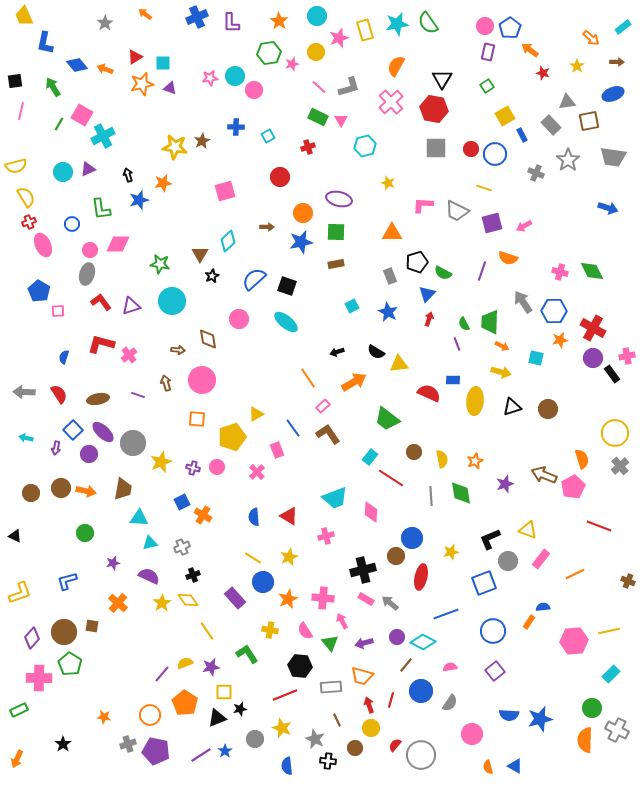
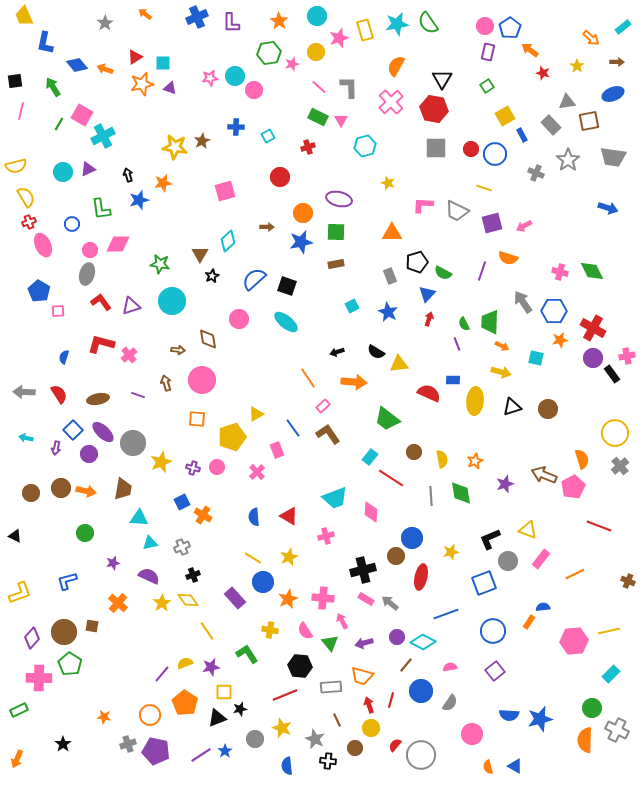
gray L-shape at (349, 87): rotated 75 degrees counterclockwise
orange arrow at (354, 382): rotated 35 degrees clockwise
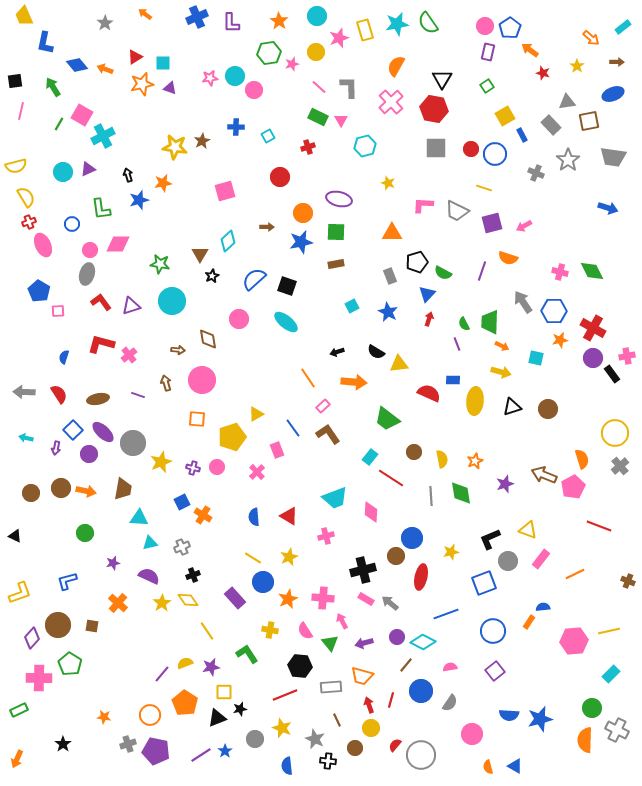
brown circle at (64, 632): moved 6 px left, 7 px up
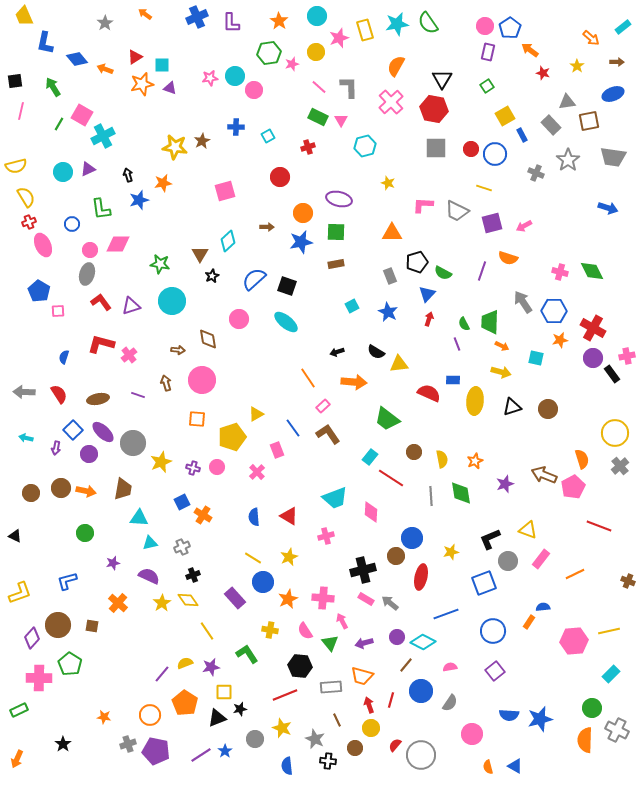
cyan square at (163, 63): moved 1 px left, 2 px down
blue diamond at (77, 65): moved 6 px up
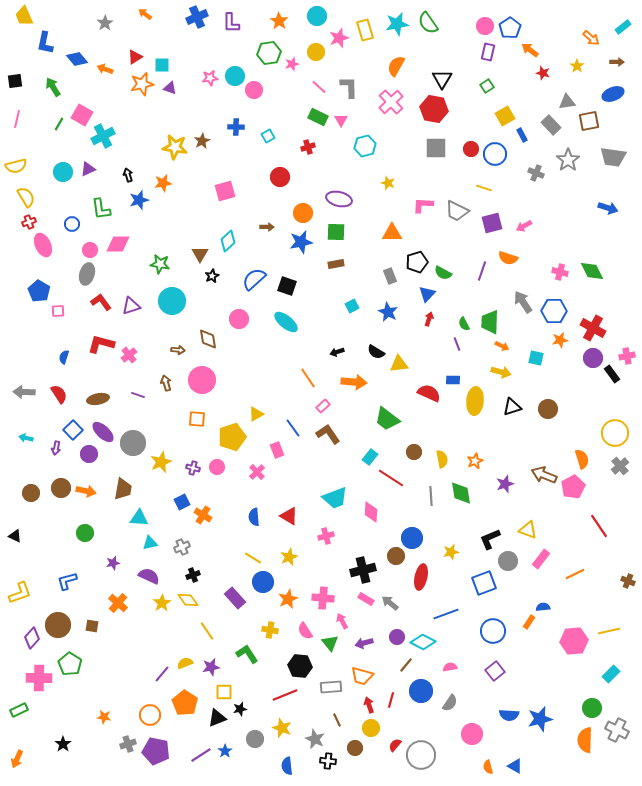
pink line at (21, 111): moved 4 px left, 8 px down
red line at (599, 526): rotated 35 degrees clockwise
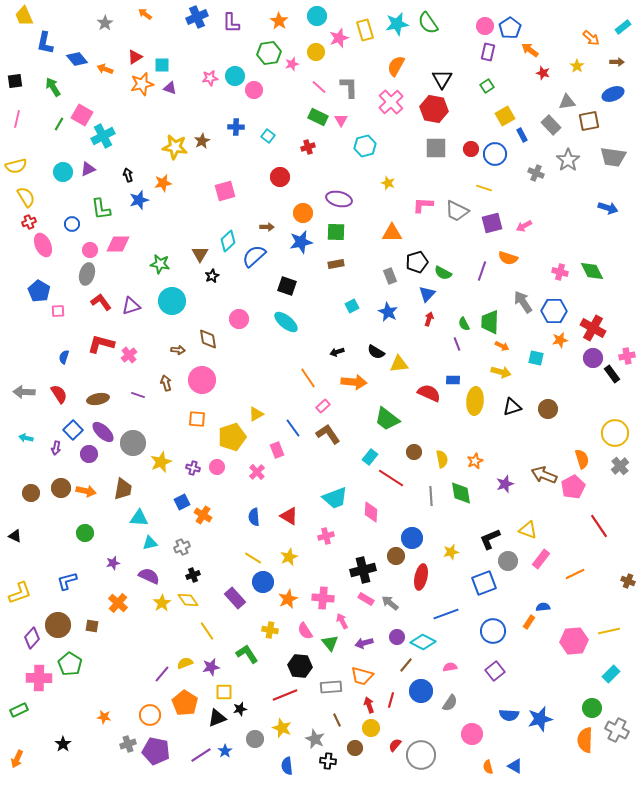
cyan square at (268, 136): rotated 24 degrees counterclockwise
blue semicircle at (254, 279): moved 23 px up
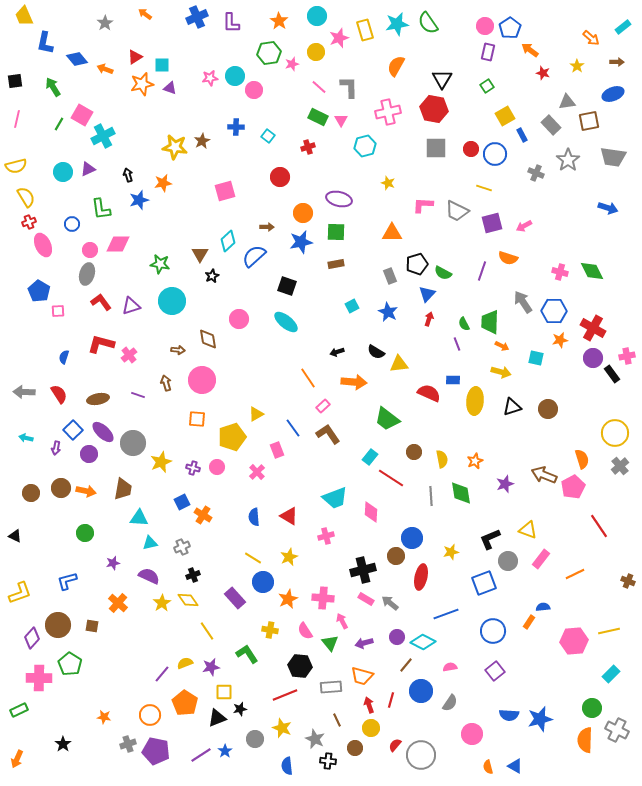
pink cross at (391, 102): moved 3 px left, 10 px down; rotated 30 degrees clockwise
black pentagon at (417, 262): moved 2 px down
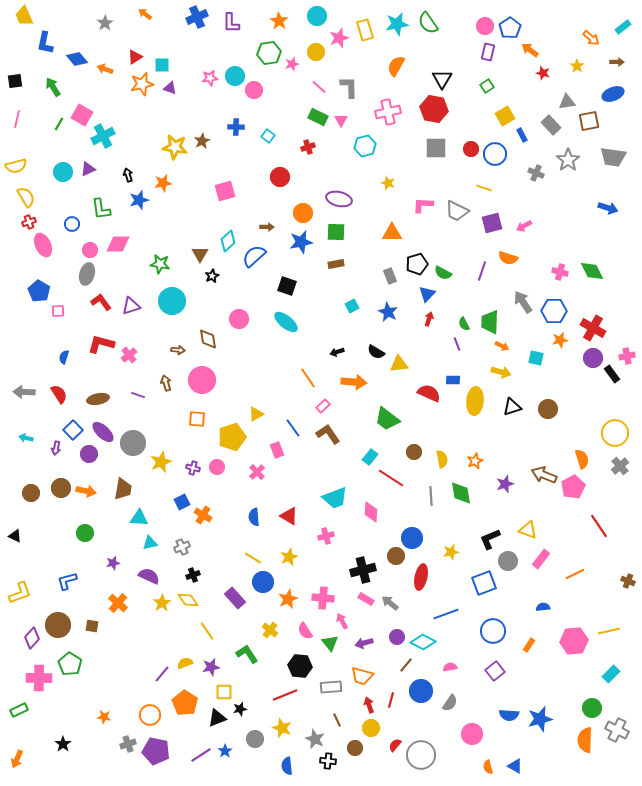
orange rectangle at (529, 622): moved 23 px down
yellow cross at (270, 630): rotated 28 degrees clockwise
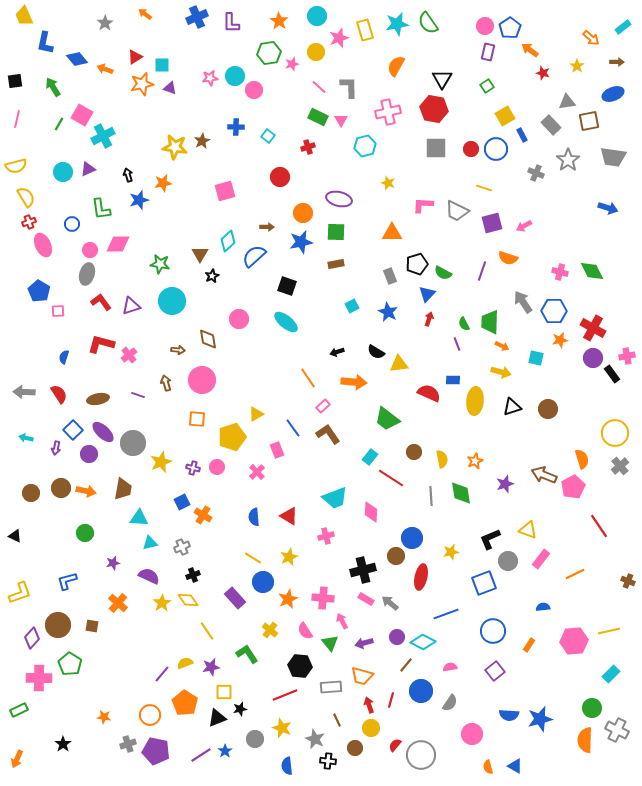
blue circle at (495, 154): moved 1 px right, 5 px up
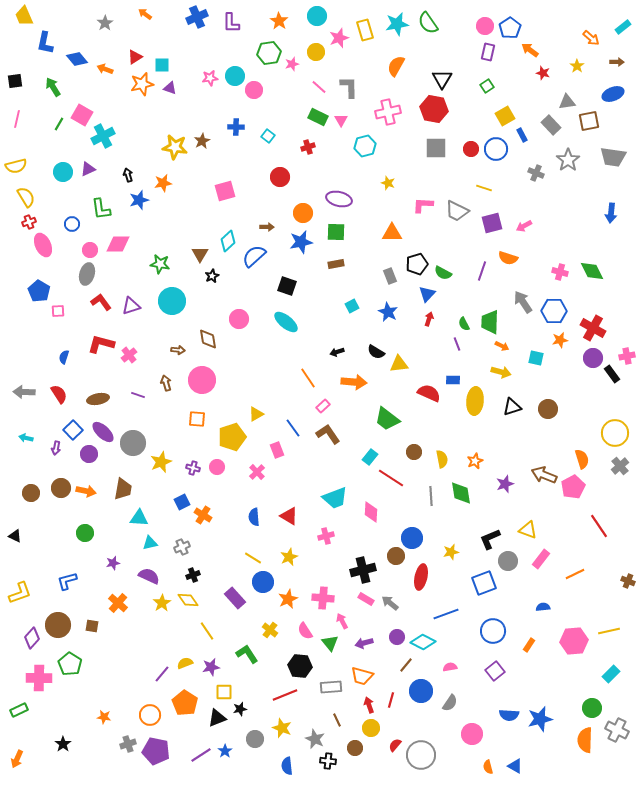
blue arrow at (608, 208): moved 3 px right, 5 px down; rotated 78 degrees clockwise
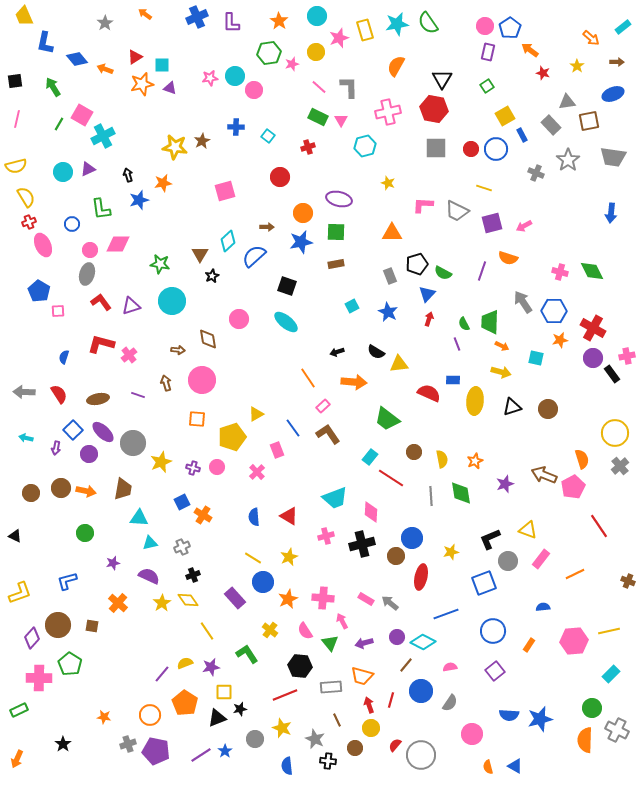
black cross at (363, 570): moved 1 px left, 26 px up
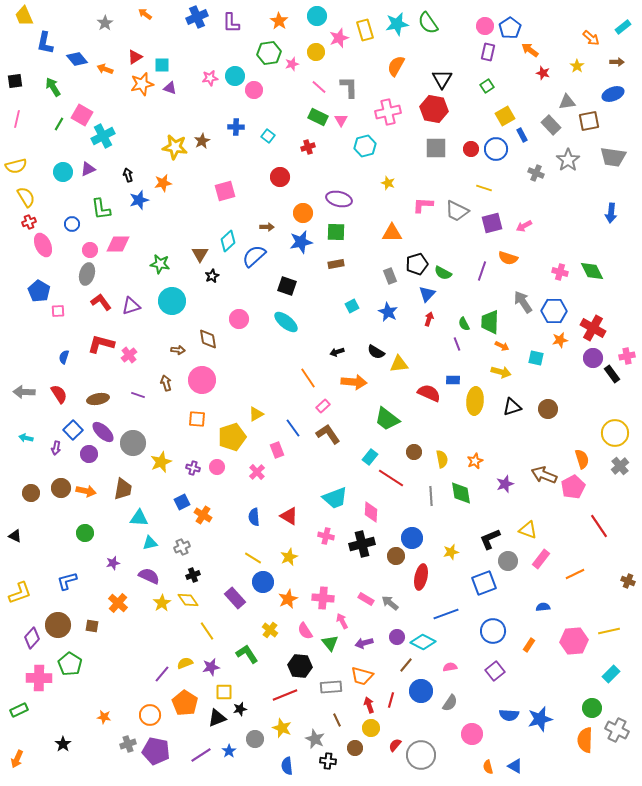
pink cross at (326, 536): rotated 28 degrees clockwise
blue star at (225, 751): moved 4 px right
